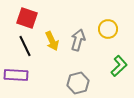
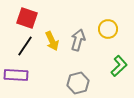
black line: rotated 60 degrees clockwise
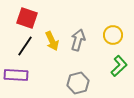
yellow circle: moved 5 px right, 6 px down
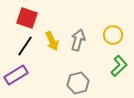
purple rectangle: rotated 35 degrees counterclockwise
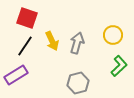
gray arrow: moved 1 px left, 3 px down
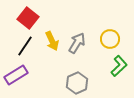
red square: moved 1 px right; rotated 20 degrees clockwise
yellow circle: moved 3 px left, 4 px down
gray arrow: rotated 15 degrees clockwise
gray hexagon: moved 1 px left; rotated 10 degrees counterclockwise
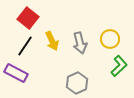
gray arrow: moved 3 px right; rotated 135 degrees clockwise
purple rectangle: moved 2 px up; rotated 60 degrees clockwise
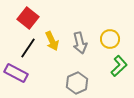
black line: moved 3 px right, 2 px down
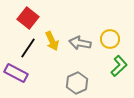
gray arrow: rotated 115 degrees clockwise
